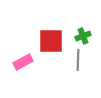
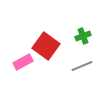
red square: moved 5 px left, 5 px down; rotated 36 degrees clockwise
gray line: moved 4 px right, 6 px down; rotated 65 degrees clockwise
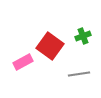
red square: moved 4 px right
gray line: moved 3 px left, 8 px down; rotated 15 degrees clockwise
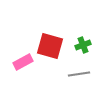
green cross: moved 9 px down
red square: rotated 20 degrees counterclockwise
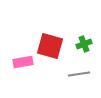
green cross: moved 1 px right, 1 px up
pink rectangle: rotated 18 degrees clockwise
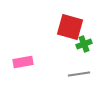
red square: moved 20 px right, 19 px up
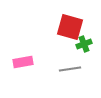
gray line: moved 9 px left, 5 px up
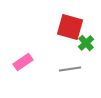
green cross: moved 2 px right, 1 px up; rotated 21 degrees counterclockwise
pink rectangle: rotated 24 degrees counterclockwise
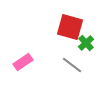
gray line: moved 2 px right, 4 px up; rotated 45 degrees clockwise
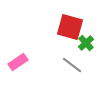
pink rectangle: moved 5 px left
